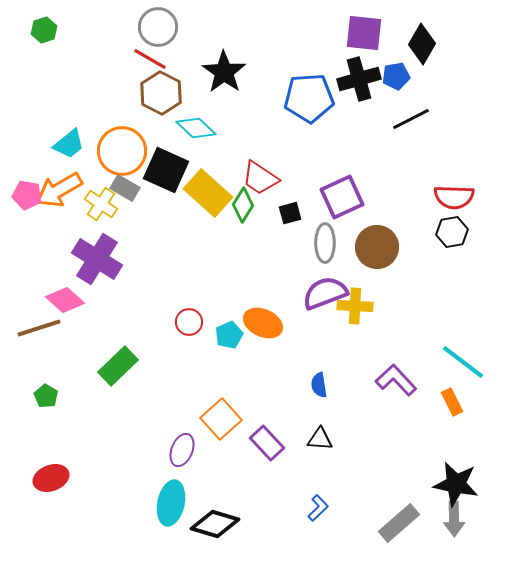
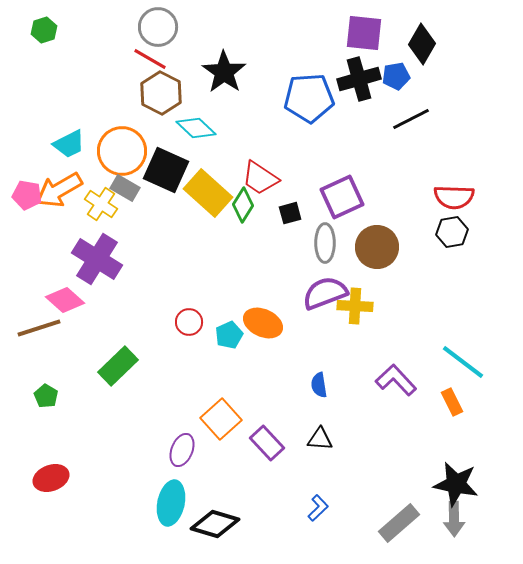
cyan trapezoid at (69, 144): rotated 12 degrees clockwise
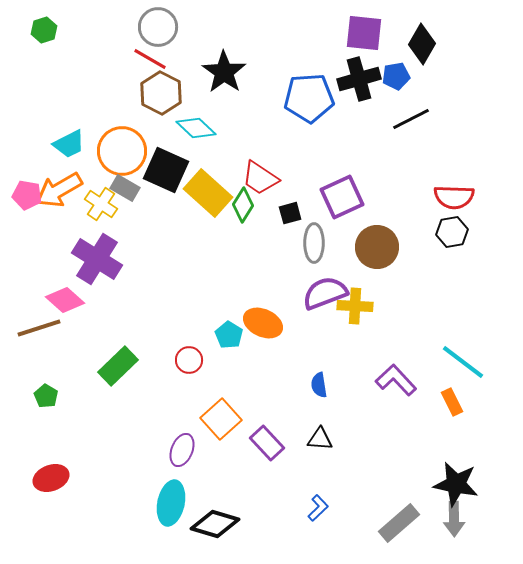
gray ellipse at (325, 243): moved 11 px left
red circle at (189, 322): moved 38 px down
cyan pentagon at (229, 335): rotated 16 degrees counterclockwise
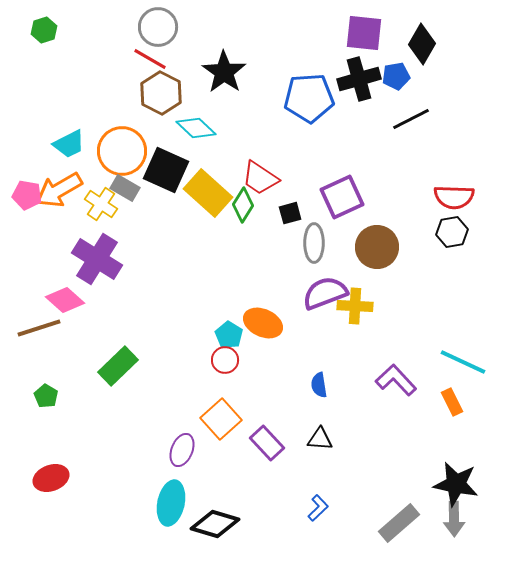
red circle at (189, 360): moved 36 px right
cyan line at (463, 362): rotated 12 degrees counterclockwise
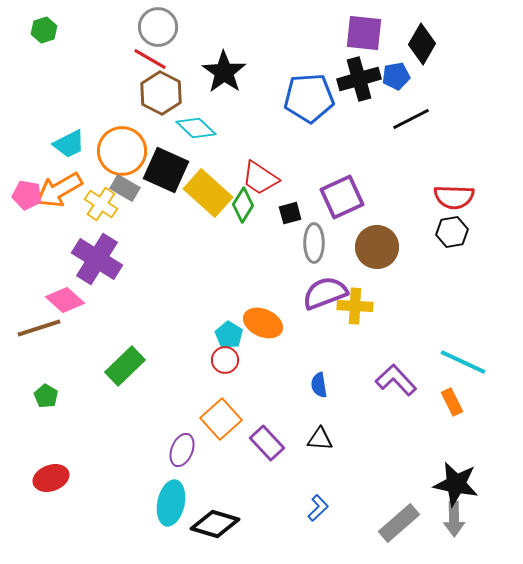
green rectangle at (118, 366): moved 7 px right
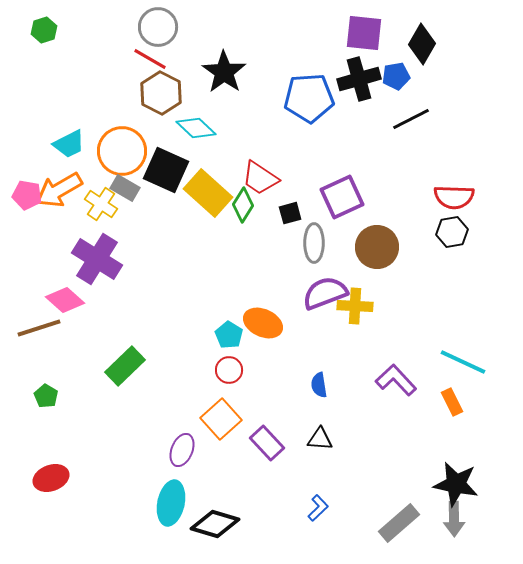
red circle at (225, 360): moved 4 px right, 10 px down
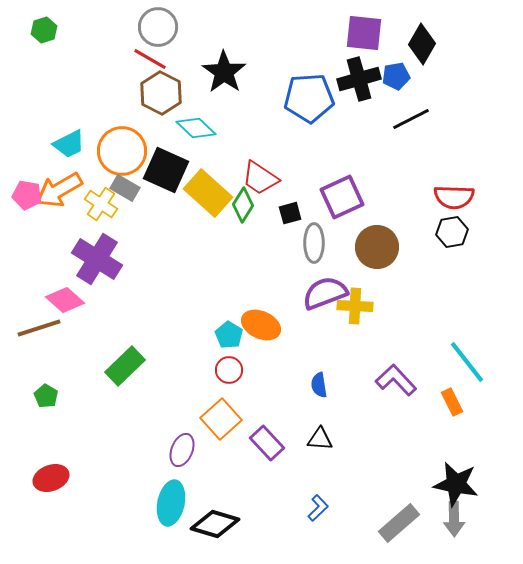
orange ellipse at (263, 323): moved 2 px left, 2 px down
cyan line at (463, 362): moved 4 px right; rotated 27 degrees clockwise
